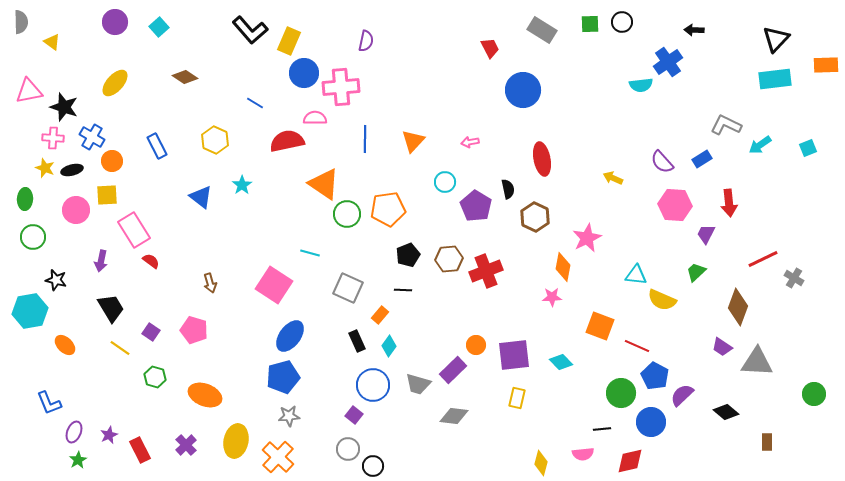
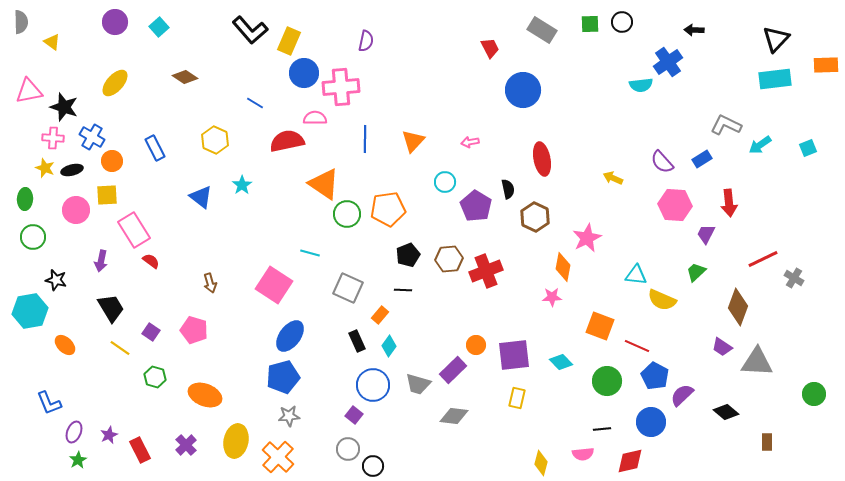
blue rectangle at (157, 146): moved 2 px left, 2 px down
green circle at (621, 393): moved 14 px left, 12 px up
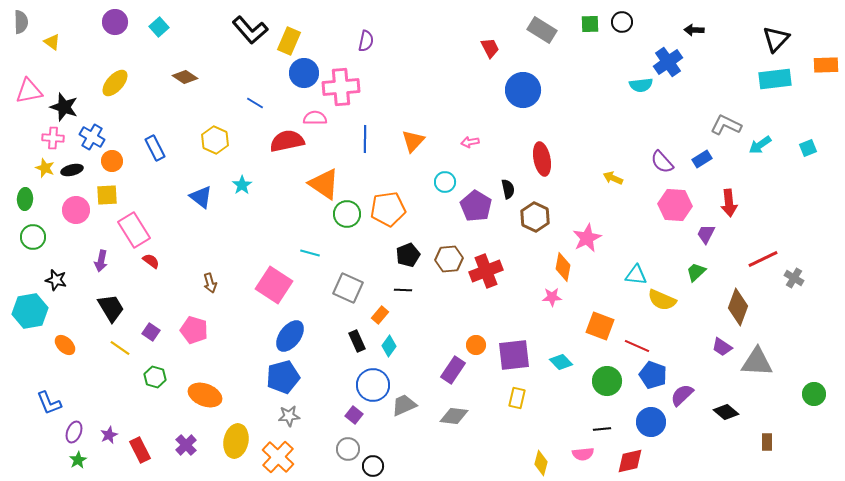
purple rectangle at (453, 370): rotated 12 degrees counterclockwise
blue pentagon at (655, 376): moved 2 px left, 1 px up; rotated 8 degrees counterclockwise
gray trapezoid at (418, 384): moved 14 px left, 21 px down; rotated 140 degrees clockwise
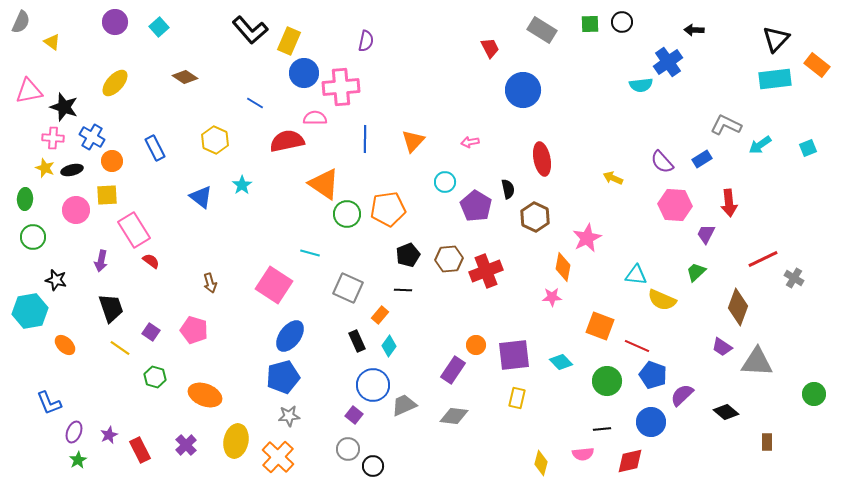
gray semicircle at (21, 22): rotated 25 degrees clockwise
orange rectangle at (826, 65): moved 9 px left; rotated 40 degrees clockwise
black trapezoid at (111, 308): rotated 12 degrees clockwise
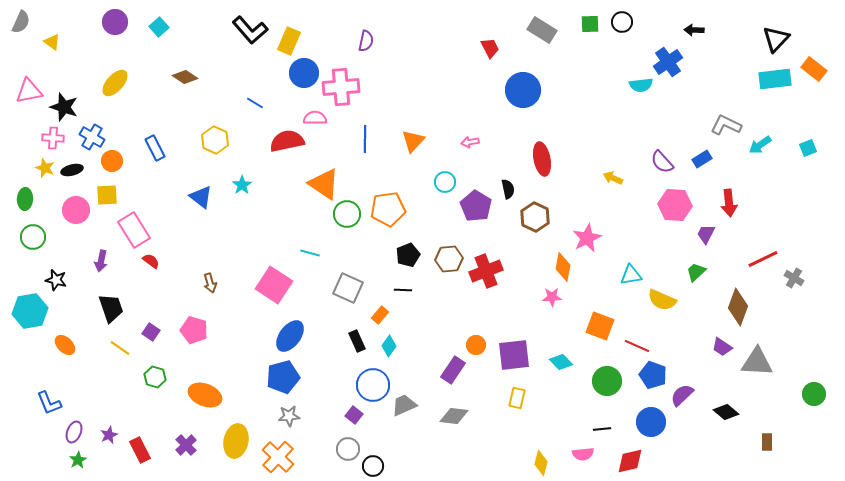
orange rectangle at (817, 65): moved 3 px left, 4 px down
cyan triangle at (636, 275): moved 5 px left; rotated 15 degrees counterclockwise
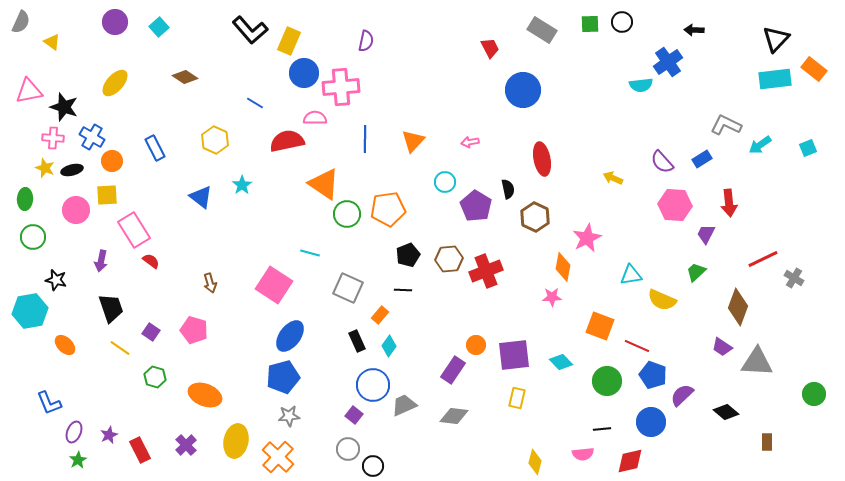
yellow diamond at (541, 463): moved 6 px left, 1 px up
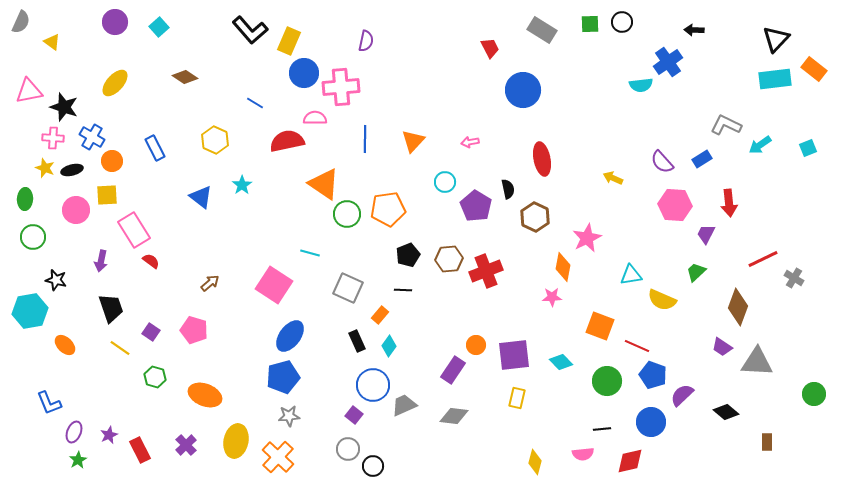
brown arrow at (210, 283): rotated 114 degrees counterclockwise
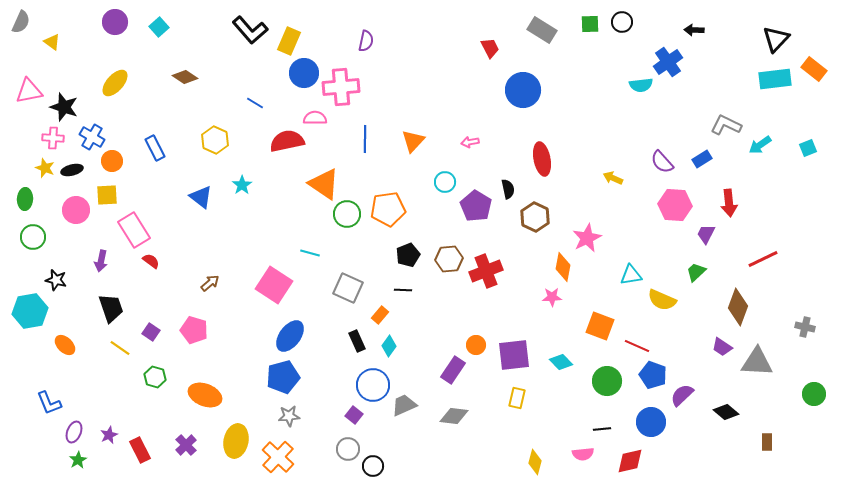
gray cross at (794, 278): moved 11 px right, 49 px down; rotated 18 degrees counterclockwise
